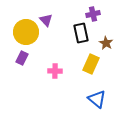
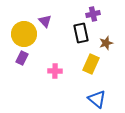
purple triangle: moved 1 px left, 1 px down
yellow circle: moved 2 px left, 2 px down
brown star: rotated 24 degrees clockwise
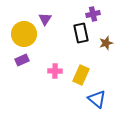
purple triangle: moved 2 px up; rotated 16 degrees clockwise
purple rectangle: moved 2 px down; rotated 40 degrees clockwise
yellow rectangle: moved 10 px left, 11 px down
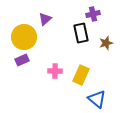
purple triangle: rotated 16 degrees clockwise
yellow circle: moved 3 px down
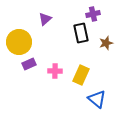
yellow circle: moved 5 px left, 5 px down
purple rectangle: moved 7 px right, 4 px down
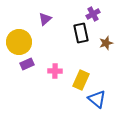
purple cross: rotated 16 degrees counterclockwise
purple rectangle: moved 2 px left
yellow rectangle: moved 5 px down
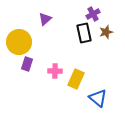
black rectangle: moved 3 px right
brown star: moved 11 px up
purple rectangle: rotated 48 degrees counterclockwise
yellow rectangle: moved 5 px left, 1 px up
blue triangle: moved 1 px right, 1 px up
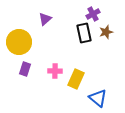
purple rectangle: moved 2 px left, 5 px down
